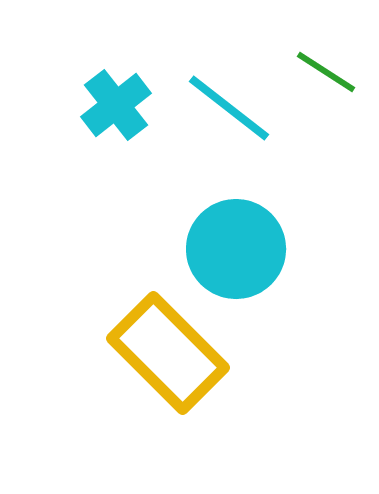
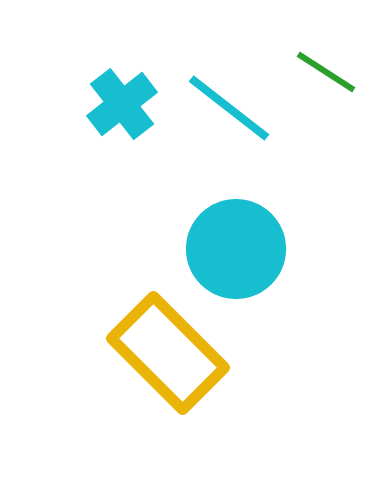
cyan cross: moved 6 px right, 1 px up
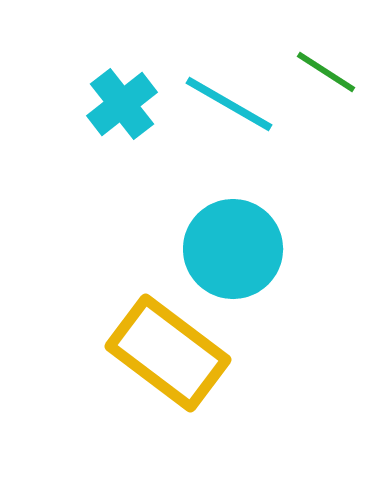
cyan line: moved 4 px up; rotated 8 degrees counterclockwise
cyan circle: moved 3 px left
yellow rectangle: rotated 8 degrees counterclockwise
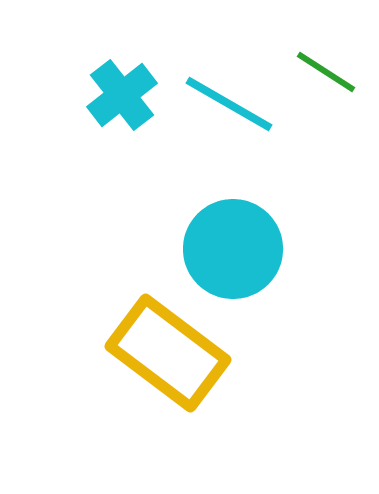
cyan cross: moved 9 px up
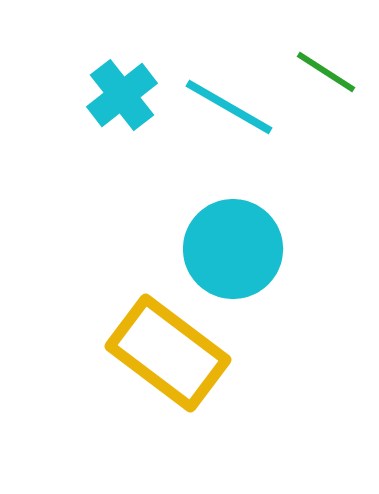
cyan line: moved 3 px down
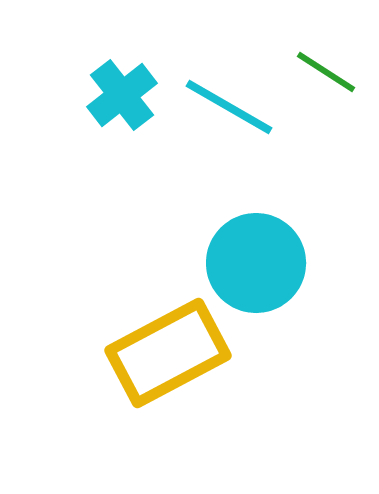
cyan circle: moved 23 px right, 14 px down
yellow rectangle: rotated 65 degrees counterclockwise
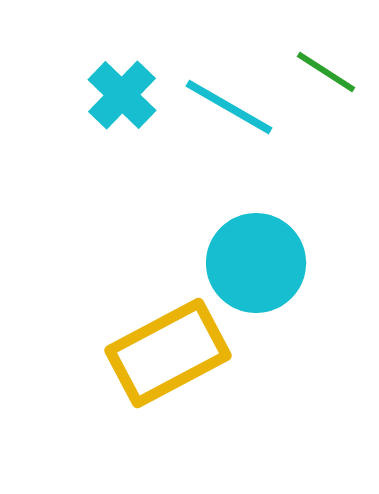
cyan cross: rotated 8 degrees counterclockwise
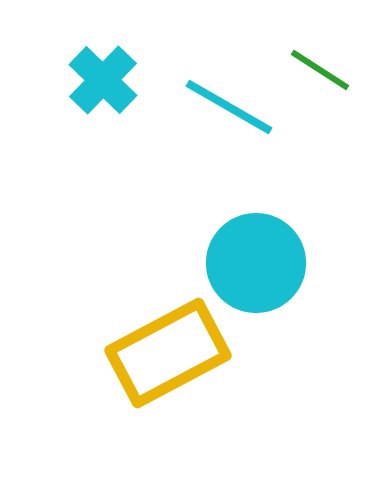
green line: moved 6 px left, 2 px up
cyan cross: moved 19 px left, 15 px up
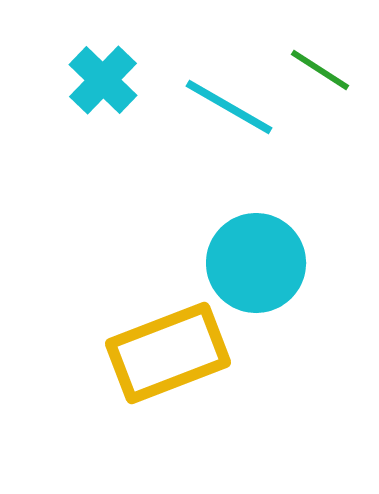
yellow rectangle: rotated 7 degrees clockwise
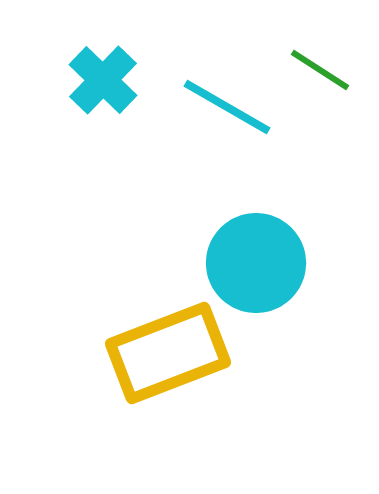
cyan line: moved 2 px left
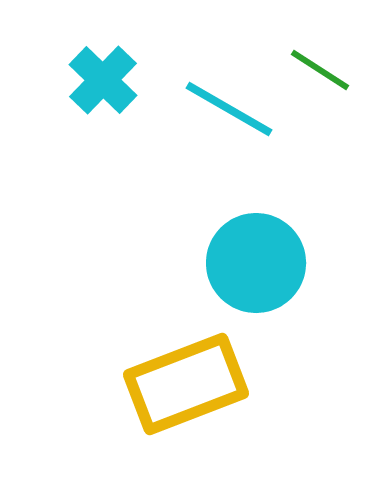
cyan line: moved 2 px right, 2 px down
yellow rectangle: moved 18 px right, 31 px down
